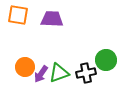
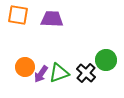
black cross: rotated 36 degrees counterclockwise
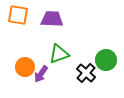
green triangle: moved 19 px up
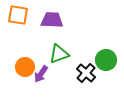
purple trapezoid: moved 1 px down
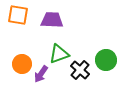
orange circle: moved 3 px left, 3 px up
black cross: moved 6 px left, 3 px up
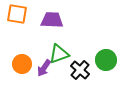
orange square: moved 1 px left, 1 px up
purple arrow: moved 3 px right, 6 px up
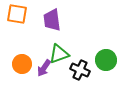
purple trapezoid: rotated 100 degrees counterclockwise
black cross: rotated 18 degrees counterclockwise
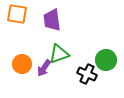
black cross: moved 7 px right, 4 px down
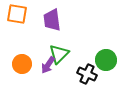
green triangle: rotated 25 degrees counterclockwise
purple arrow: moved 4 px right, 3 px up
